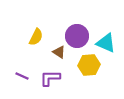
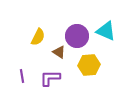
yellow semicircle: moved 2 px right
cyan triangle: moved 12 px up
purple line: rotated 56 degrees clockwise
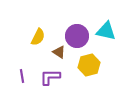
cyan triangle: rotated 10 degrees counterclockwise
yellow hexagon: rotated 10 degrees counterclockwise
purple L-shape: moved 1 px up
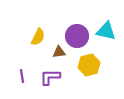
brown triangle: rotated 40 degrees counterclockwise
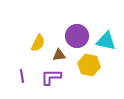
cyan triangle: moved 10 px down
yellow semicircle: moved 6 px down
brown triangle: moved 3 px down
yellow hexagon: rotated 25 degrees clockwise
purple L-shape: moved 1 px right
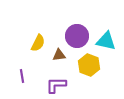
yellow hexagon: rotated 10 degrees clockwise
purple L-shape: moved 5 px right, 8 px down
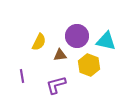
yellow semicircle: moved 1 px right, 1 px up
brown triangle: moved 1 px right
purple L-shape: rotated 15 degrees counterclockwise
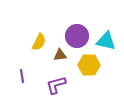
yellow hexagon: rotated 20 degrees counterclockwise
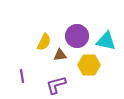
yellow semicircle: moved 5 px right
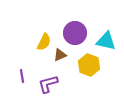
purple circle: moved 2 px left, 3 px up
brown triangle: rotated 16 degrees counterclockwise
yellow hexagon: rotated 20 degrees clockwise
purple L-shape: moved 8 px left, 1 px up
